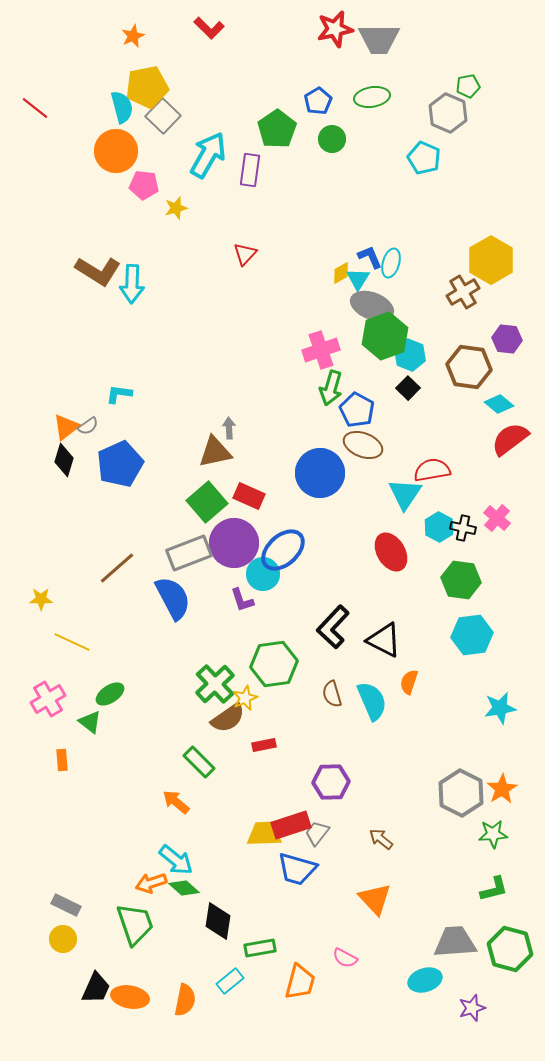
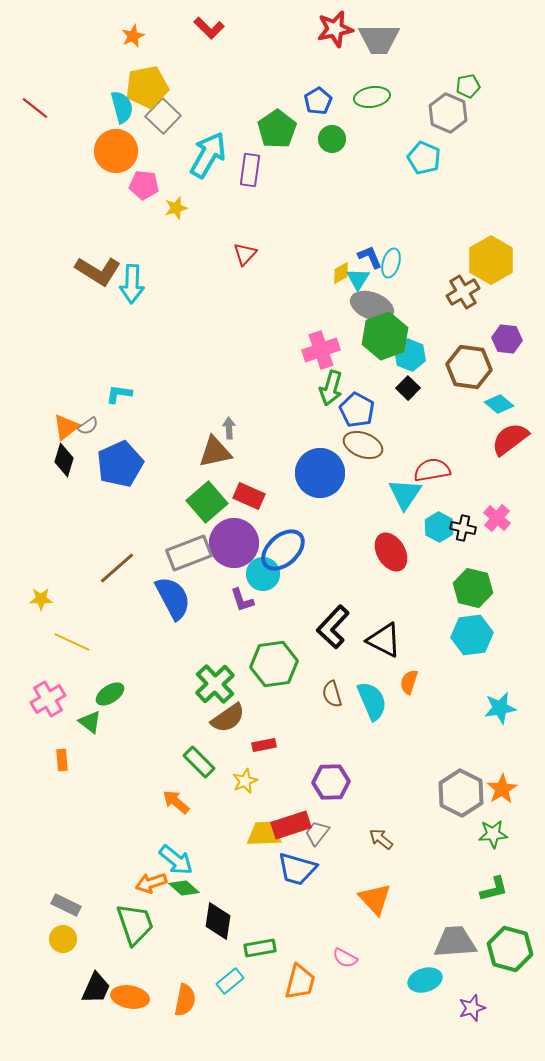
green hexagon at (461, 580): moved 12 px right, 8 px down; rotated 6 degrees clockwise
yellow star at (245, 698): moved 83 px down
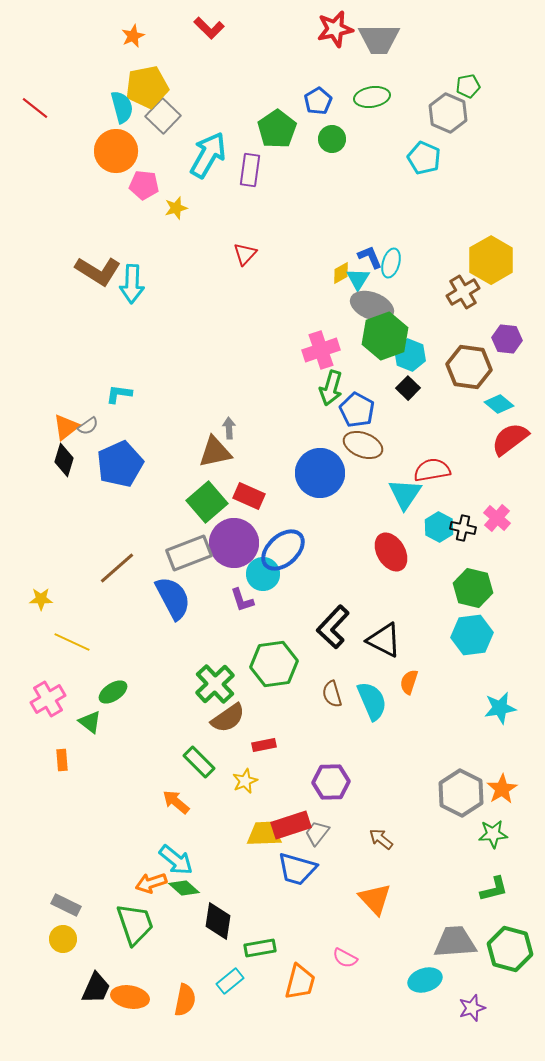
green ellipse at (110, 694): moved 3 px right, 2 px up
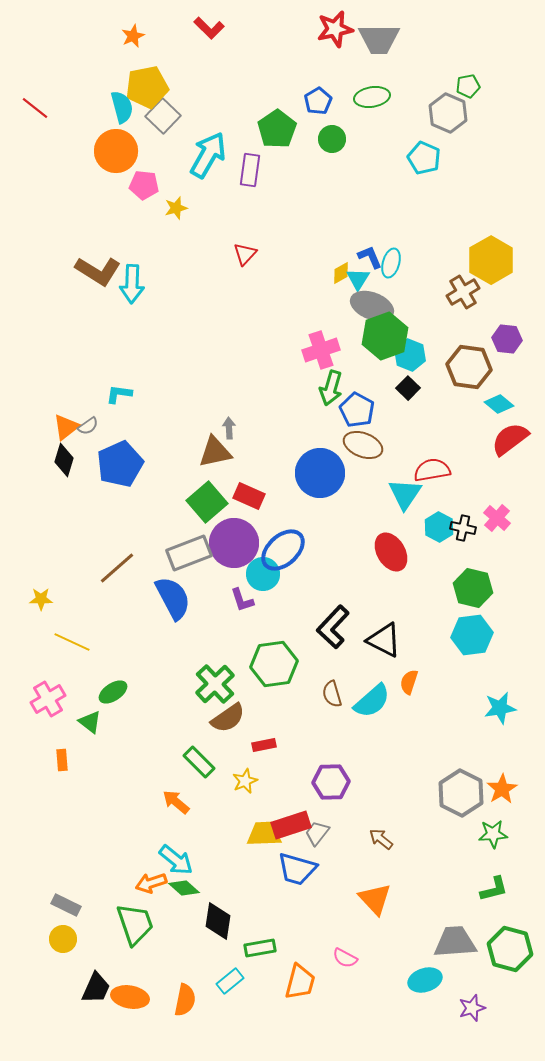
cyan semicircle at (372, 701): rotated 72 degrees clockwise
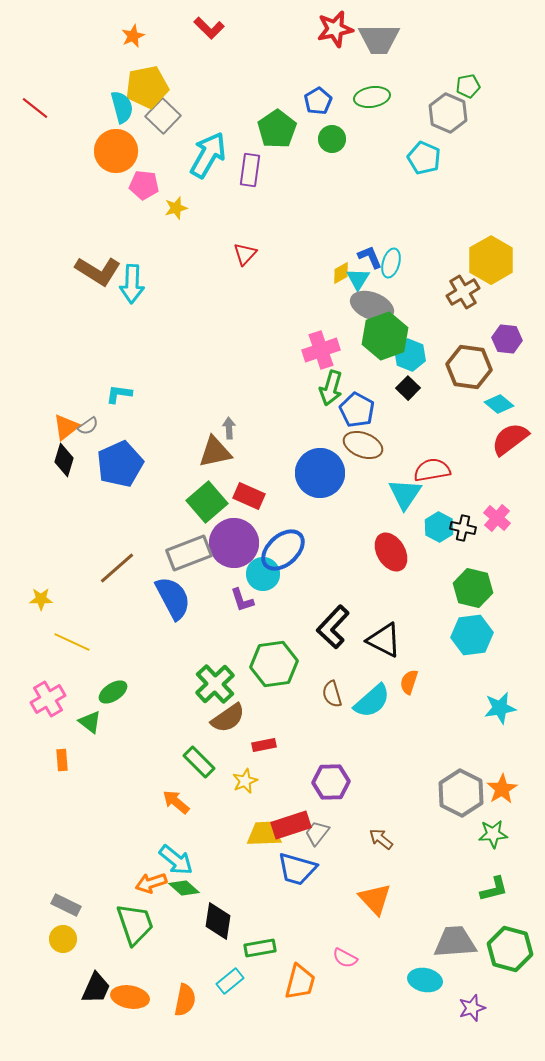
cyan ellipse at (425, 980): rotated 28 degrees clockwise
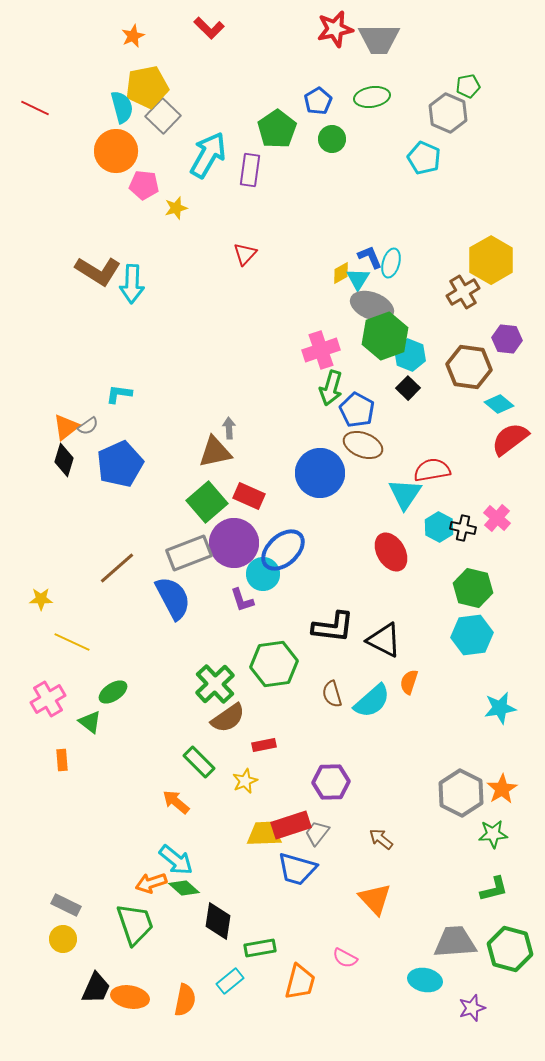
red line at (35, 108): rotated 12 degrees counterclockwise
black L-shape at (333, 627): rotated 126 degrees counterclockwise
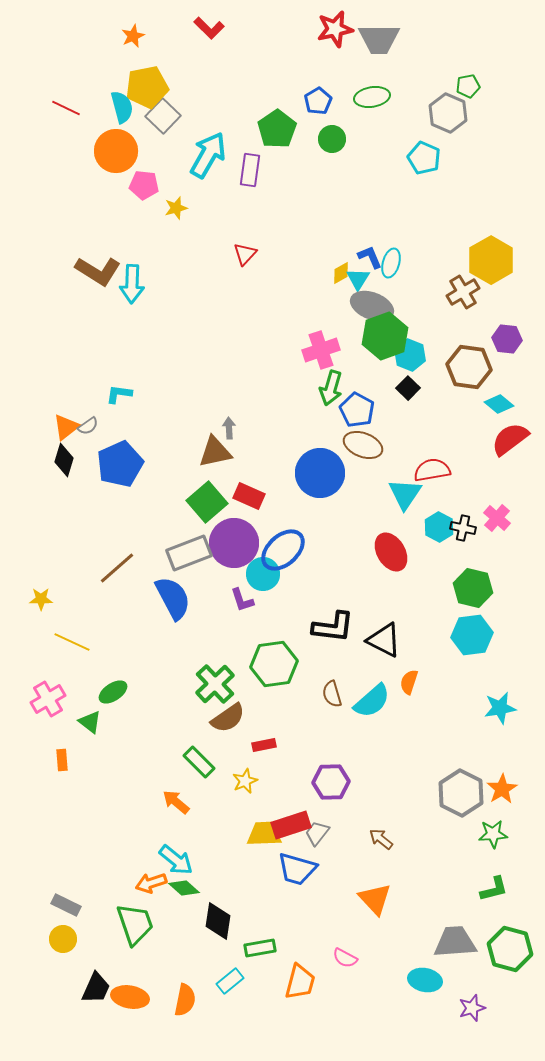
red line at (35, 108): moved 31 px right
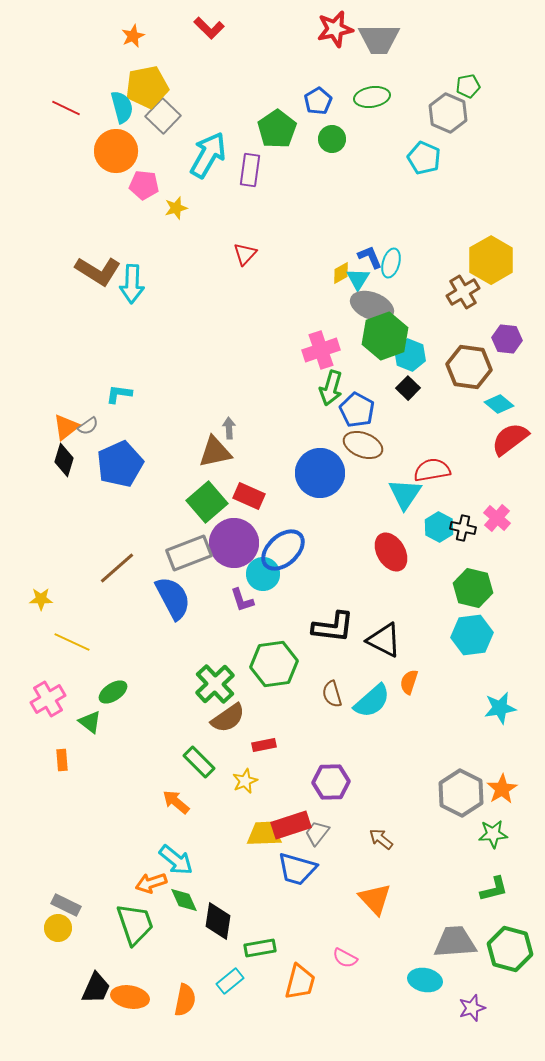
green diamond at (184, 888): moved 12 px down; rotated 24 degrees clockwise
yellow circle at (63, 939): moved 5 px left, 11 px up
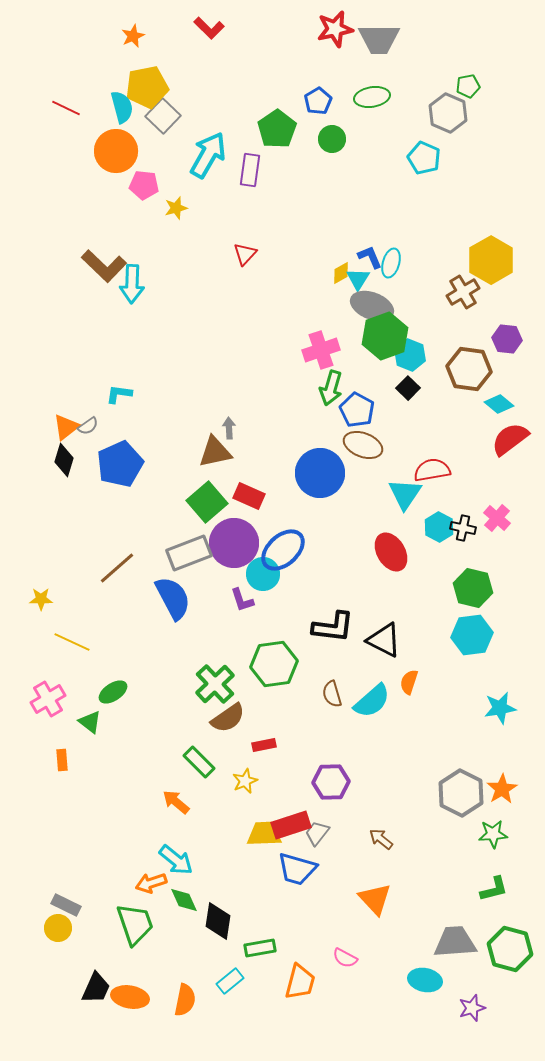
brown L-shape at (98, 271): moved 6 px right, 5 px up; rotated 12 degrees clockwise
brown hexagon at (469, 367): moved 2 px down
